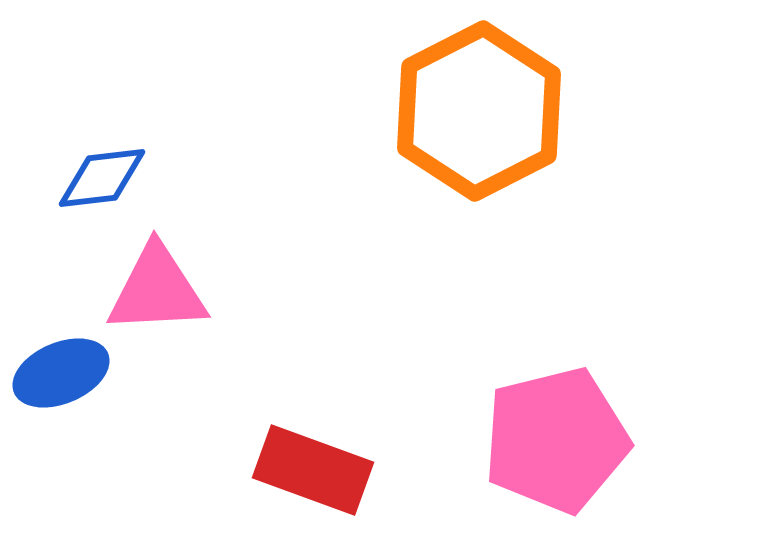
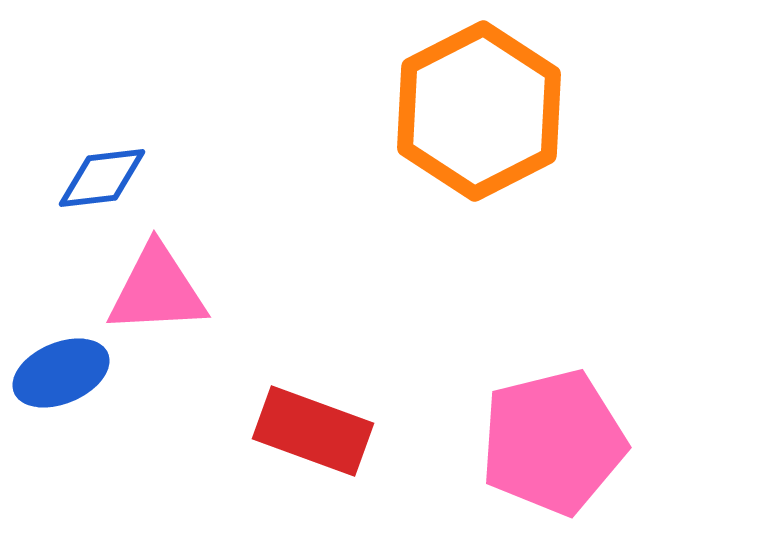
pink pentagon: moved 3 px left, 2 px down
red rectangle: moved 39 px up
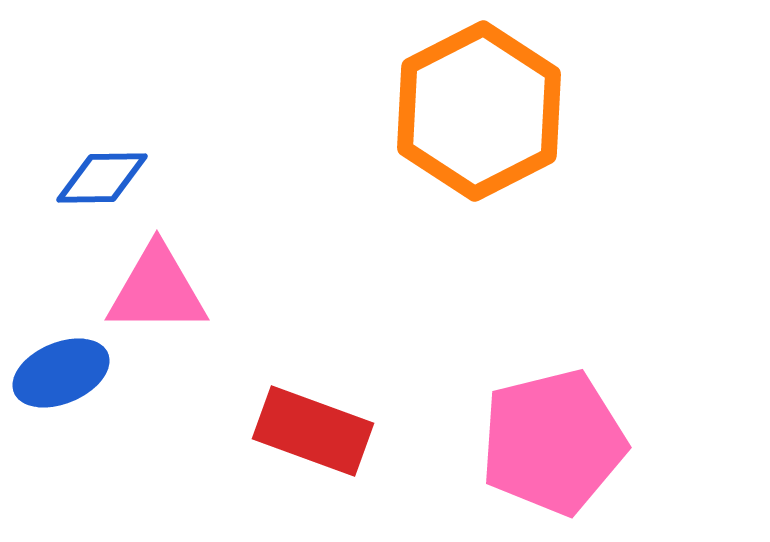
blue diamond: rotated 6 degrees clockwise
pink triangle: rotated 3 degrees clockwise
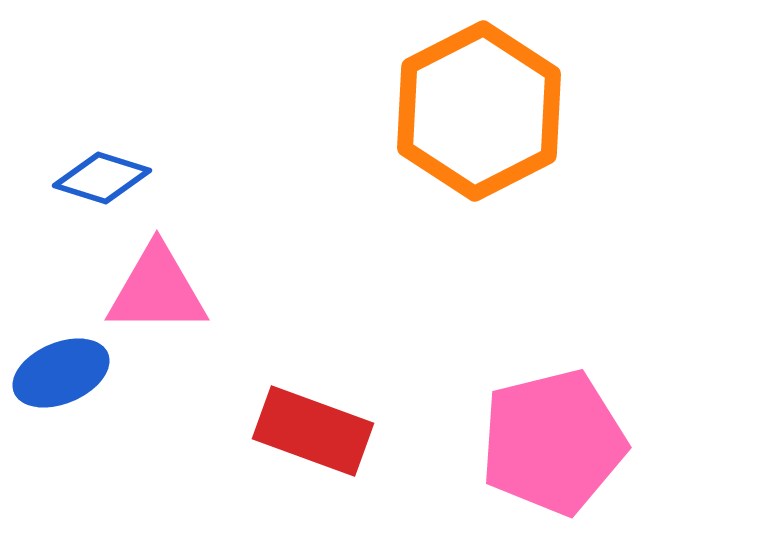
blue diamond: rotated 18 degrees clockwise
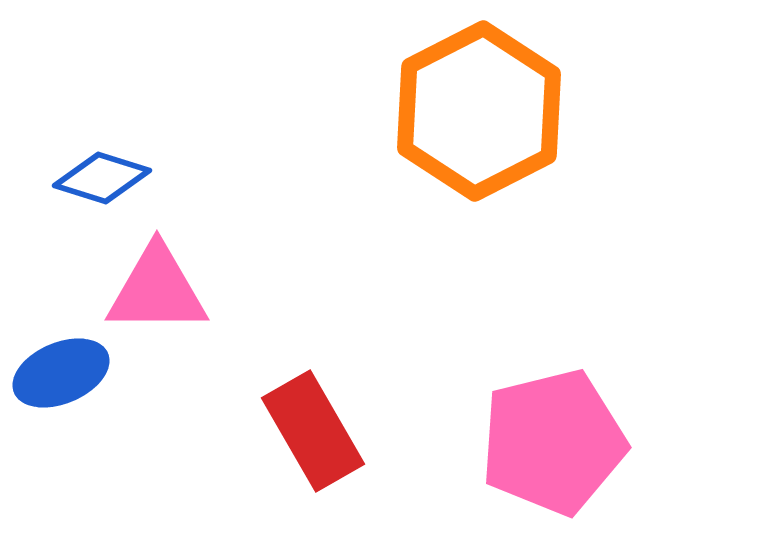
red rectangle: rotated 40 degrees clockwise
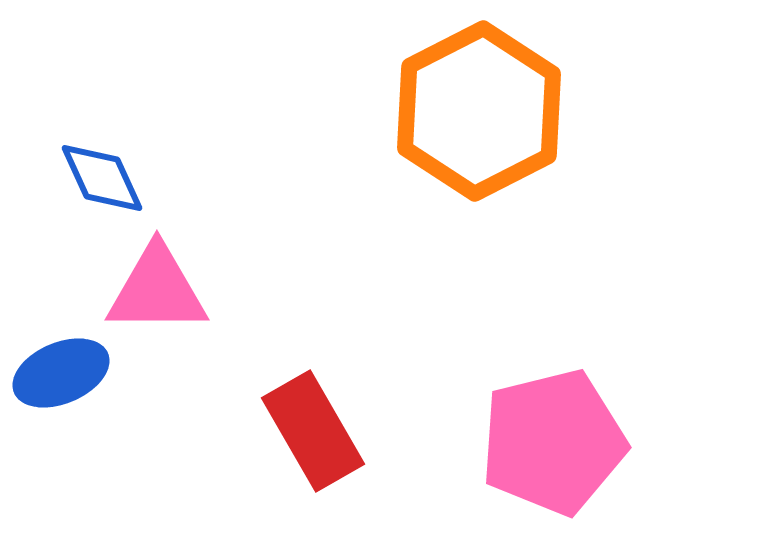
blue diamond: rotated 48 degrees clockwise
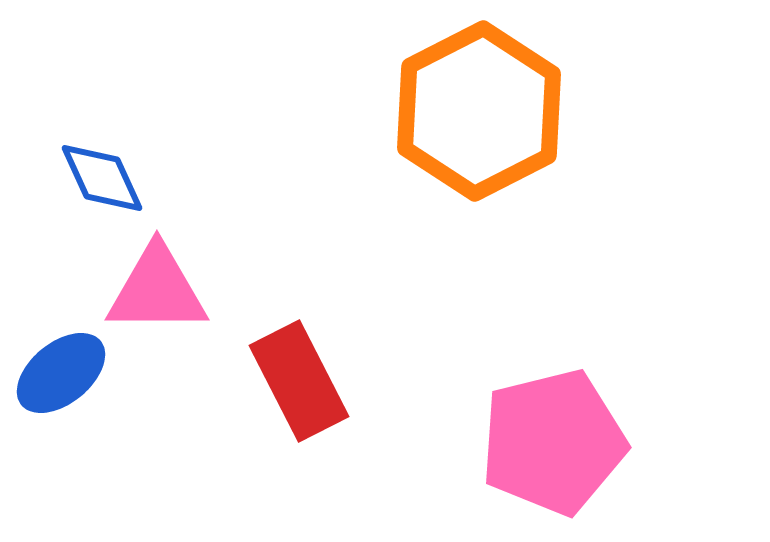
blue ellipse: rotated 16 degrees counterclockwise
red rectangle: moved 14 px left, 50 px up; rotated 3 degrees clockwise
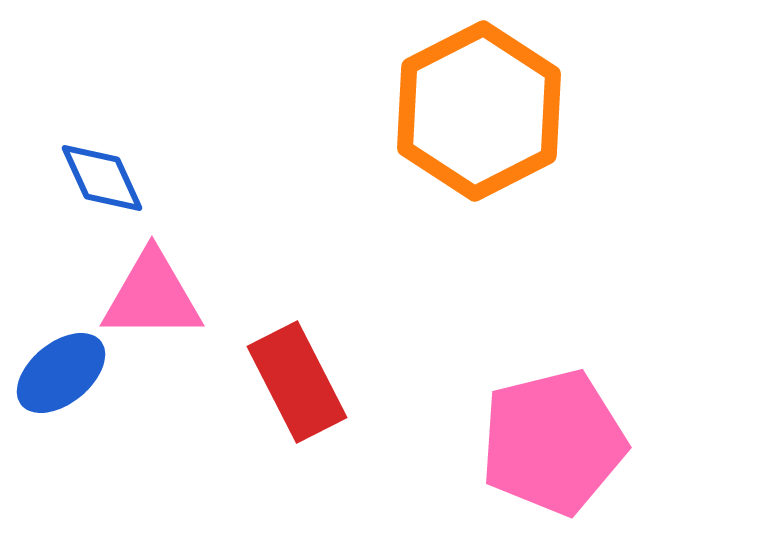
pink triangle: moved 5 px left, 6 px down
red rectangle: moved 2 px left, 1 px down
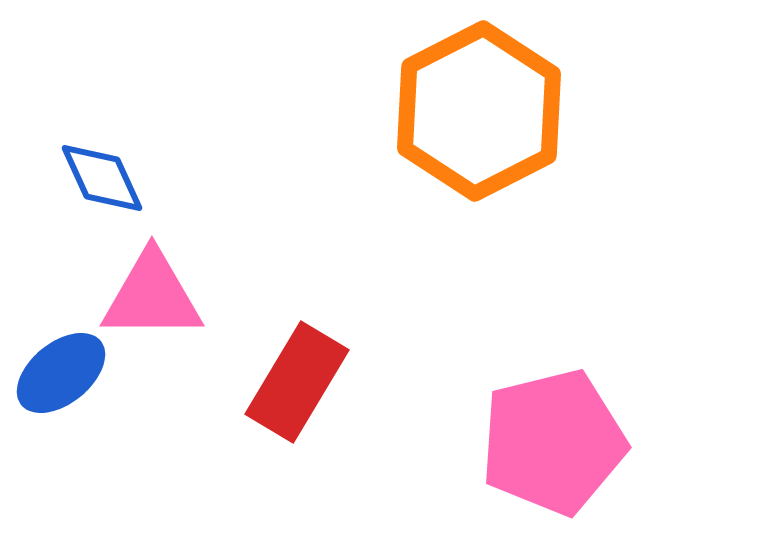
red rectangle: rotated 58 degrees clockwise
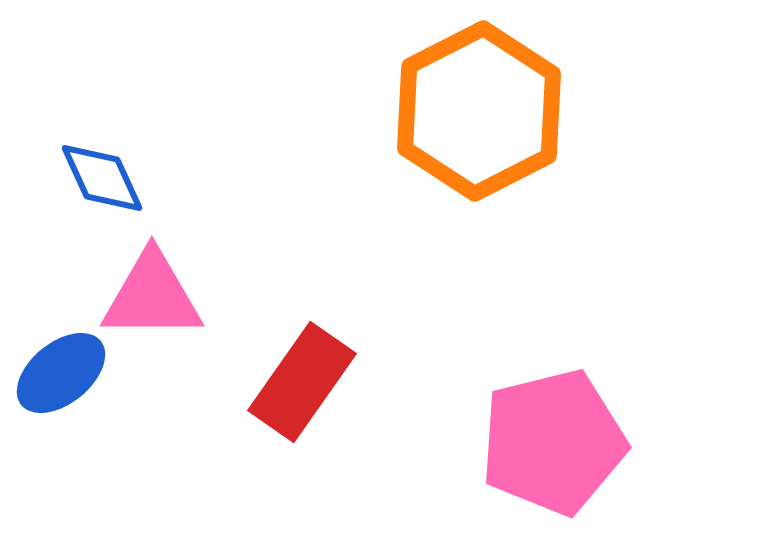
red rectangle: moved 5 px right; rotated 4 degrees clockwise
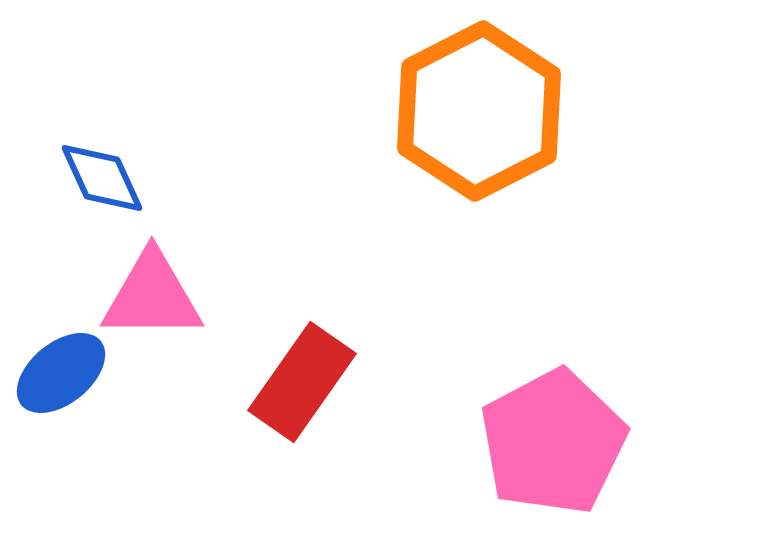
pink pentagon: rotated 14 degrees counterclockwise
